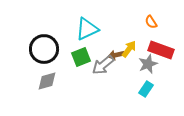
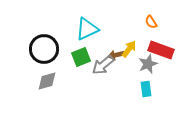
cyan rectangle: rotated 42 degrees counterclockwise
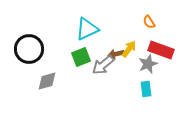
orange semicircle: moved 2 px left
black circle: moved 15 px left
brown arrow: moved 1 px up
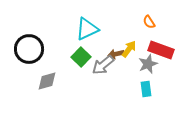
green square: rotated 24 degrees counterclockwise
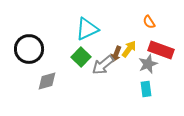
brown arrow: rotated 56 degrees counterclockwise
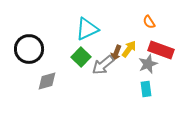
brown arrow: moved 1 px up
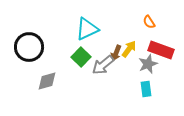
black circle: moved 2 px up
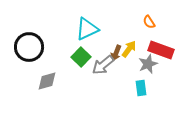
cyan rectangle: moved 5 px left, 1 px up
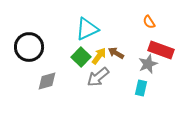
yellow arrow: moved 30 px left, 7 px down
brown arrow: rotated 98 degrees clockwise
gray arrow: moved 5 px left, 12 px down
cyan rectangle: rotated 21 degrees clockwise
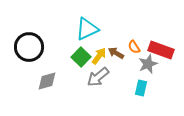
orange semicircle: moved 15 px left, 25 px down
